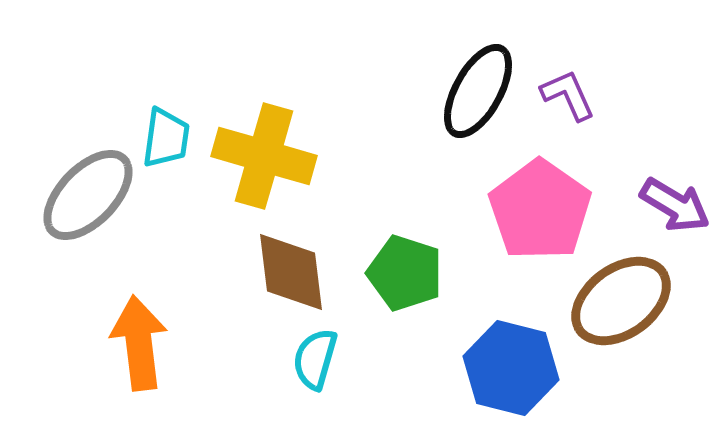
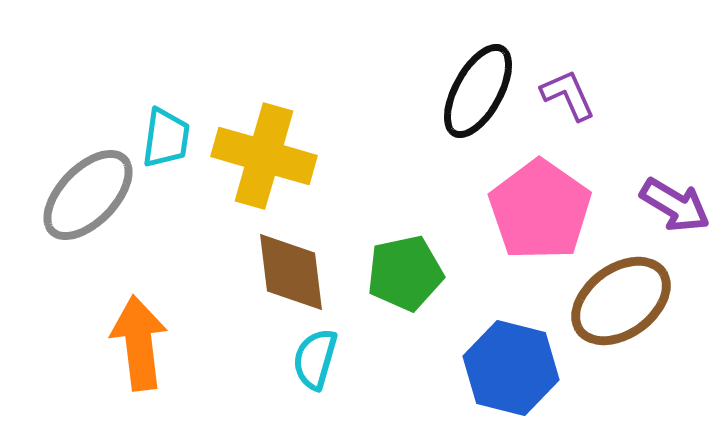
green pentagon: rotated 30 degrees counterclockwise
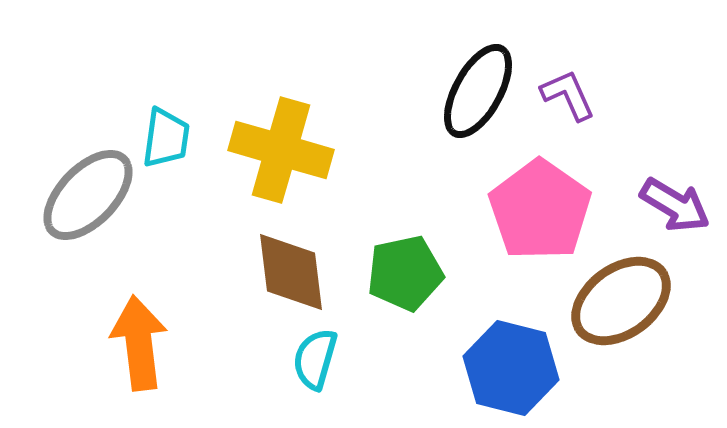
yellow cross: moved 17 px right, 6 px up
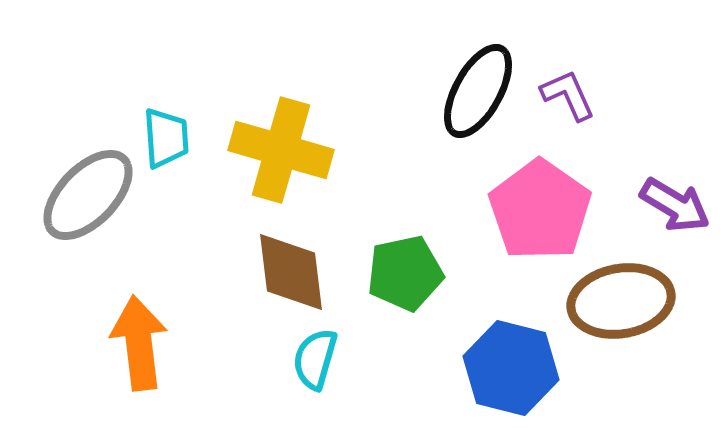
cyan trapezoid: rotated 12 degrees counterclockwise
brown ellipse: rotated 26 degrees clockwise
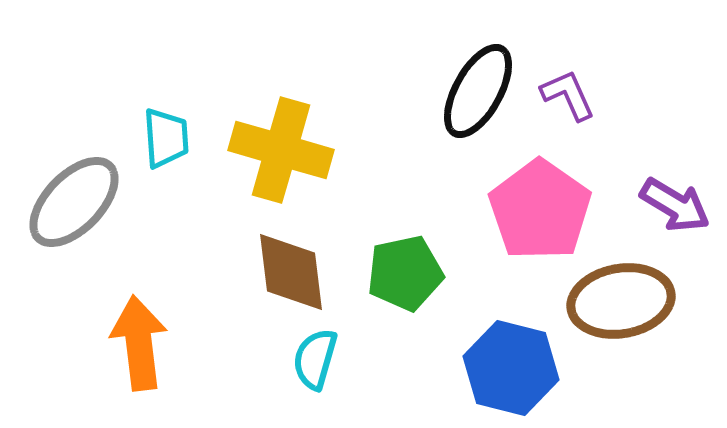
gray ellipse: moved 14 px left, 7 px down
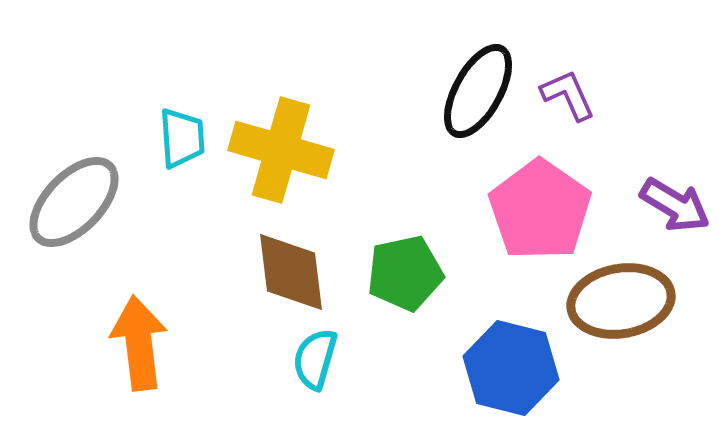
cyan trapezoid: moved 16 px right
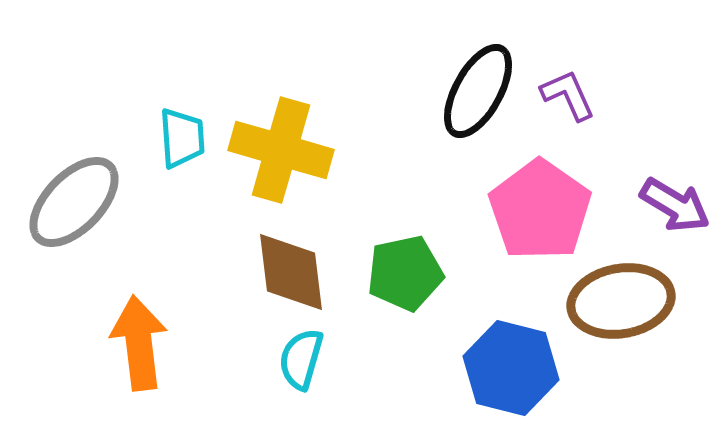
cyan semicircle: moved 14 px left
